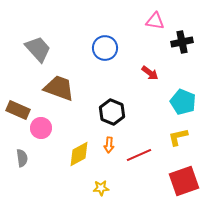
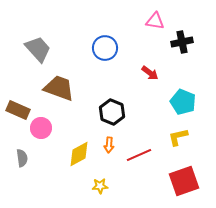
yellow star: moved 1 px left, 2 px up
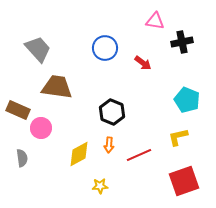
red arrow: moved 7 px left, 10 px up
brown trapezoid: moved 2 px left, 1 px up; rotated 12 degrees counterclockwise
cyan pentagon: moved 4 px right, 2 px up
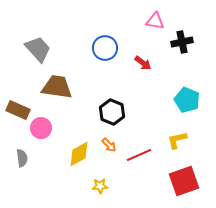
yellow L-shape: moved 1 px left, 3 px down
orange arrow: rotated 49 degrees counterclockwise
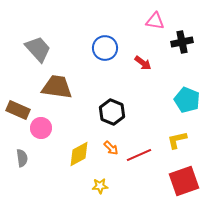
orange arrow: moved 2 px right, 3 px down
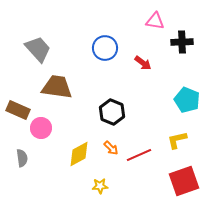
black cross: rotated 10 degrees clockwise
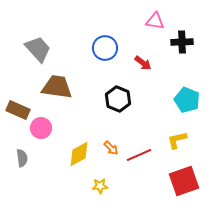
black hexagon: moved 6 px right, 13 px up
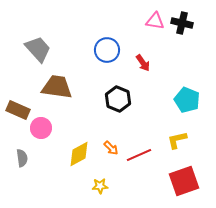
black cross: moved 19 px up; rotated 15 degrees clockwise
blue circle: moved 2 px right, 2 px down
red arrow: rotated 18 degrees clockwise
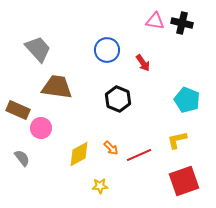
gray semicircle: rotated 30 degrees counterclockwise
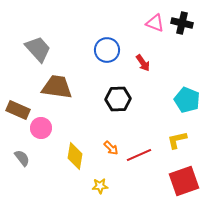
pink triangle: moved 2 px down; rotated 12 degrees clockwise
black hexagon: rotated 25 degrees counterclockwise
yellow diamond: moved 4 px left, 2 px down; rotated 52 degrees counterclockwise
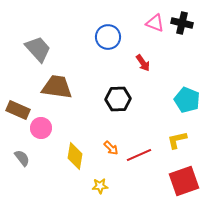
blue circle: moved 1 px right, 13 px up
